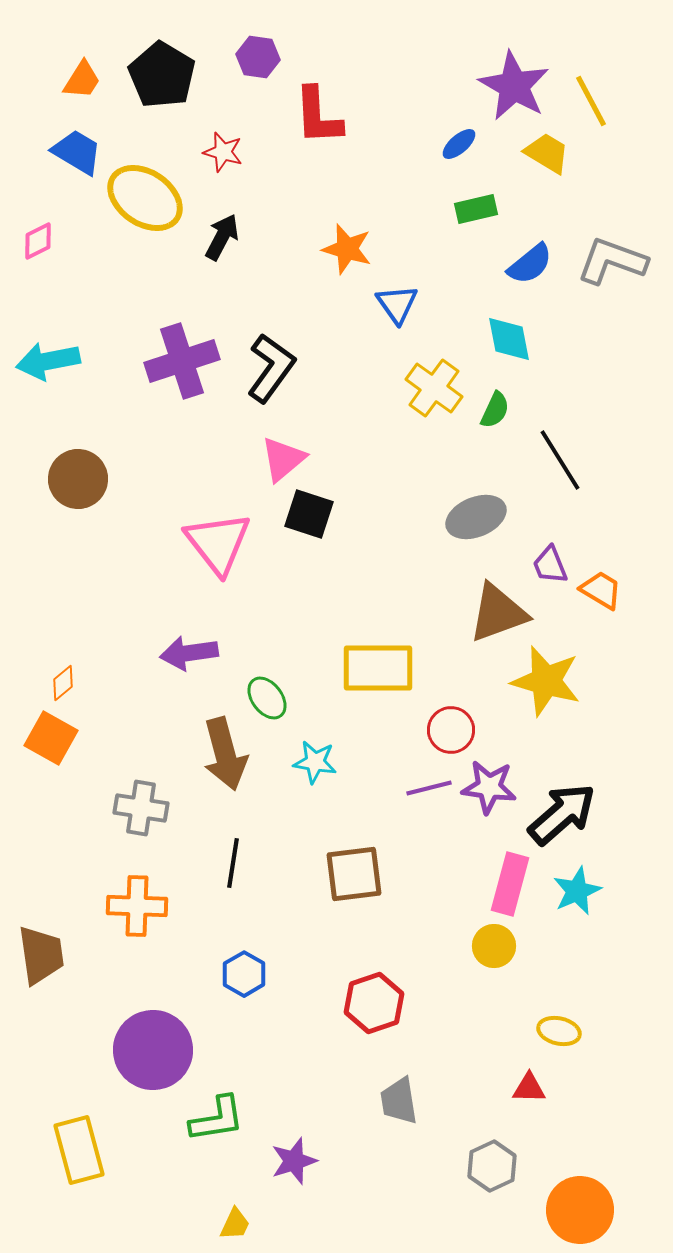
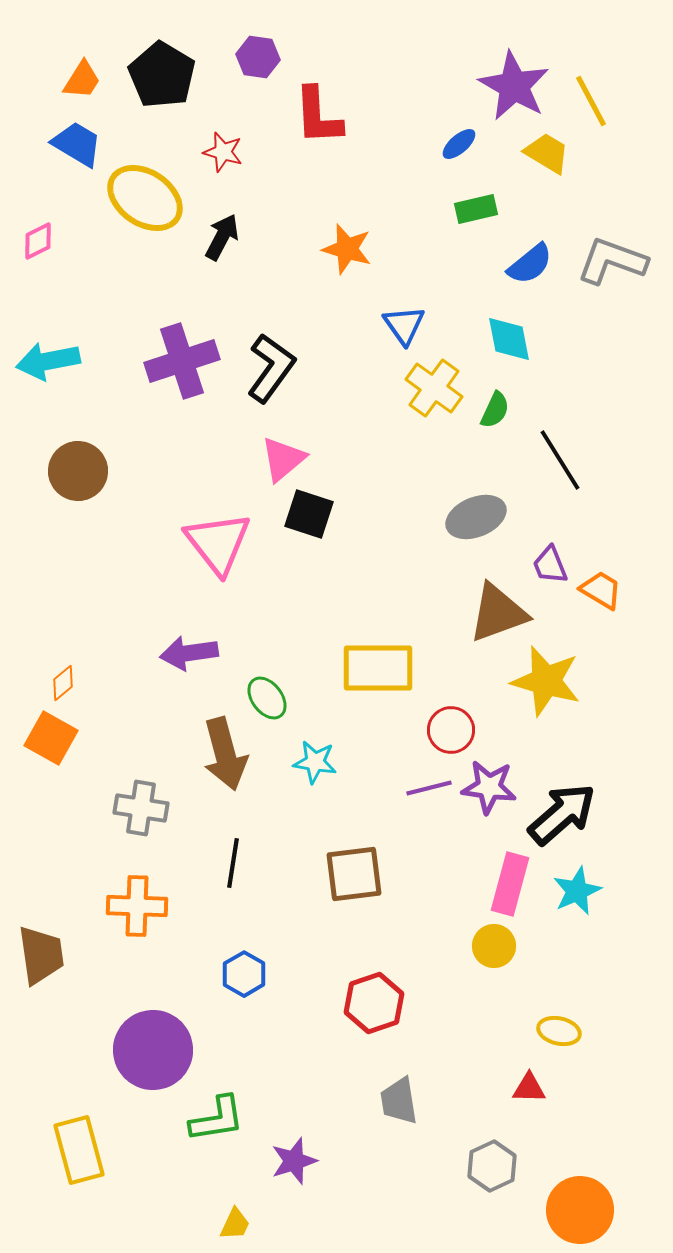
blue trapezoid at (77, 152): moved 8 px up
blue triangle at (397, 304): moved 7 px right, 21 px down
brown circle at (78, 479): moved 8 px up
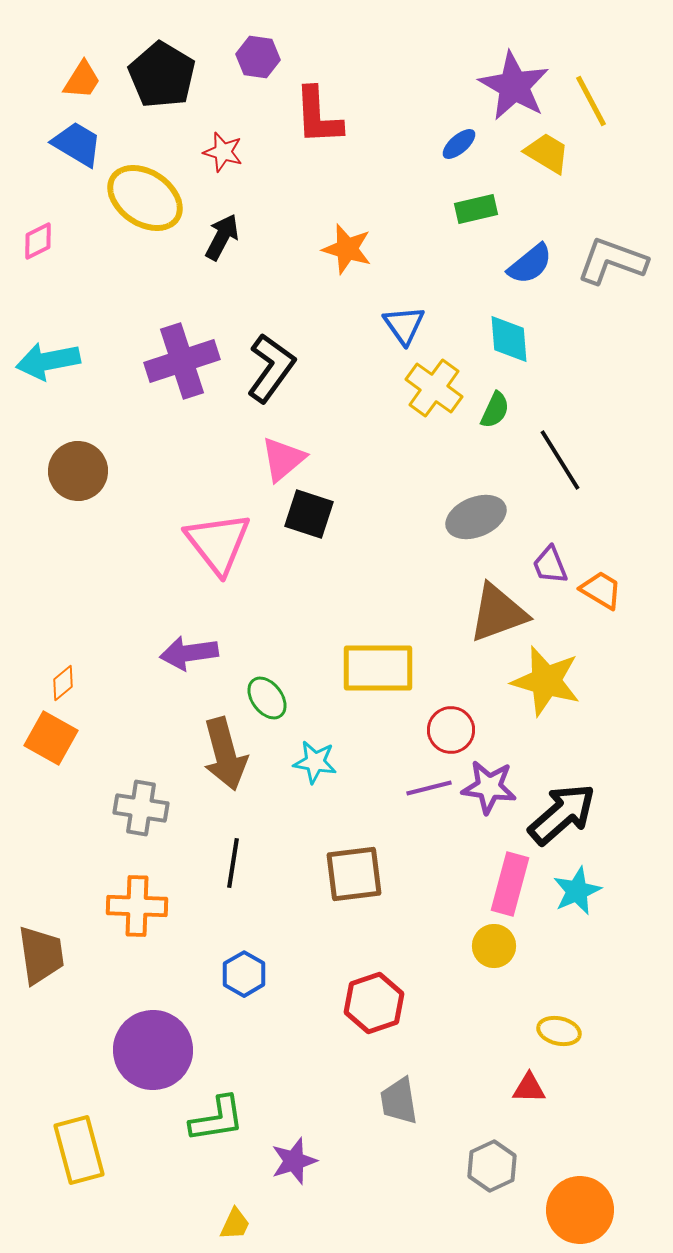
cyan diamond at (509, 339): rotated 6 degrees clockwise
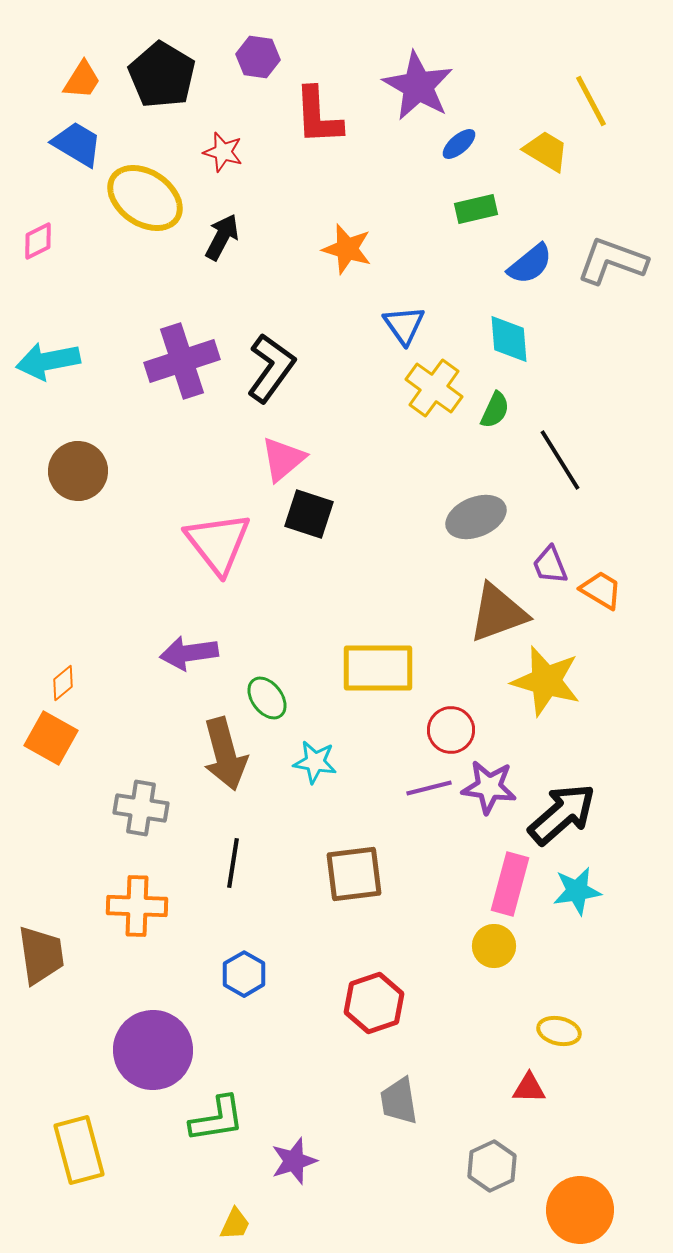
purple star at (514, 86): moved 96 px left
yellow trapezoid at (547, 153): moved 1 px left, 2 px up
cyan star at (577, 891): rotated 15 degrees clockwise
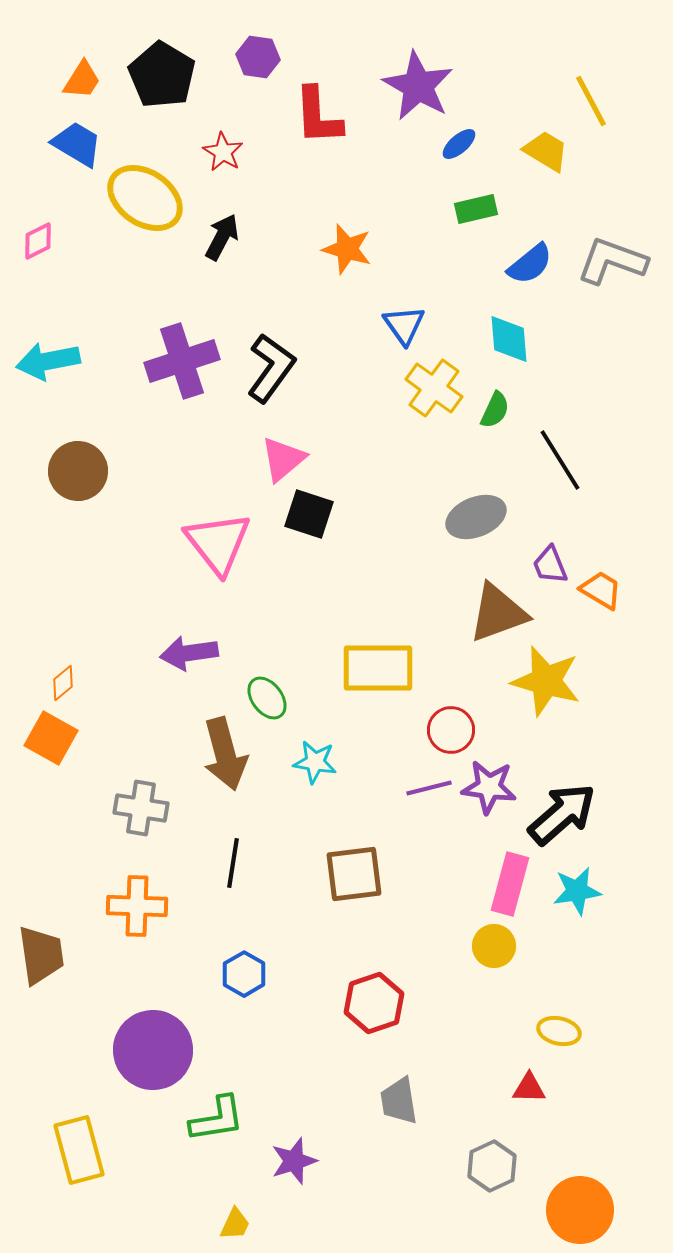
red star at (223, 152): rotated 15 degrees clockwise
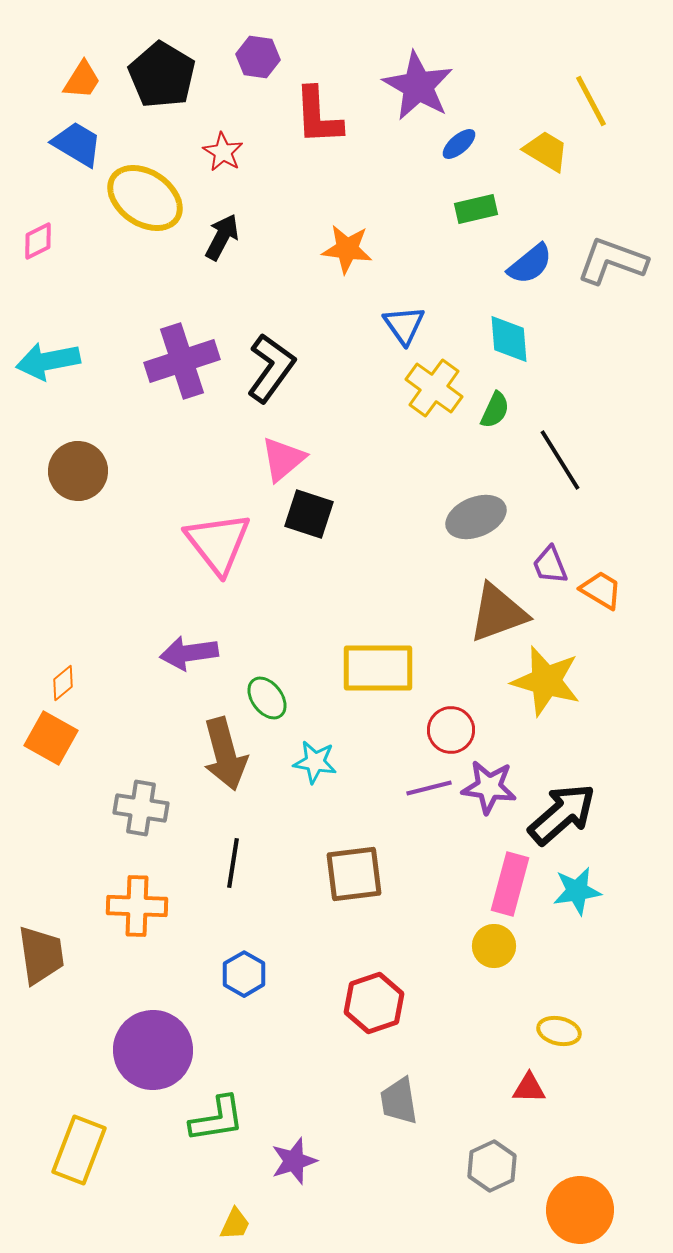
orange star at (347, 249): rotated 9 degrees counterclockwise
yellow rectangle at (79, 1150): rotated 36 degrees clockwise
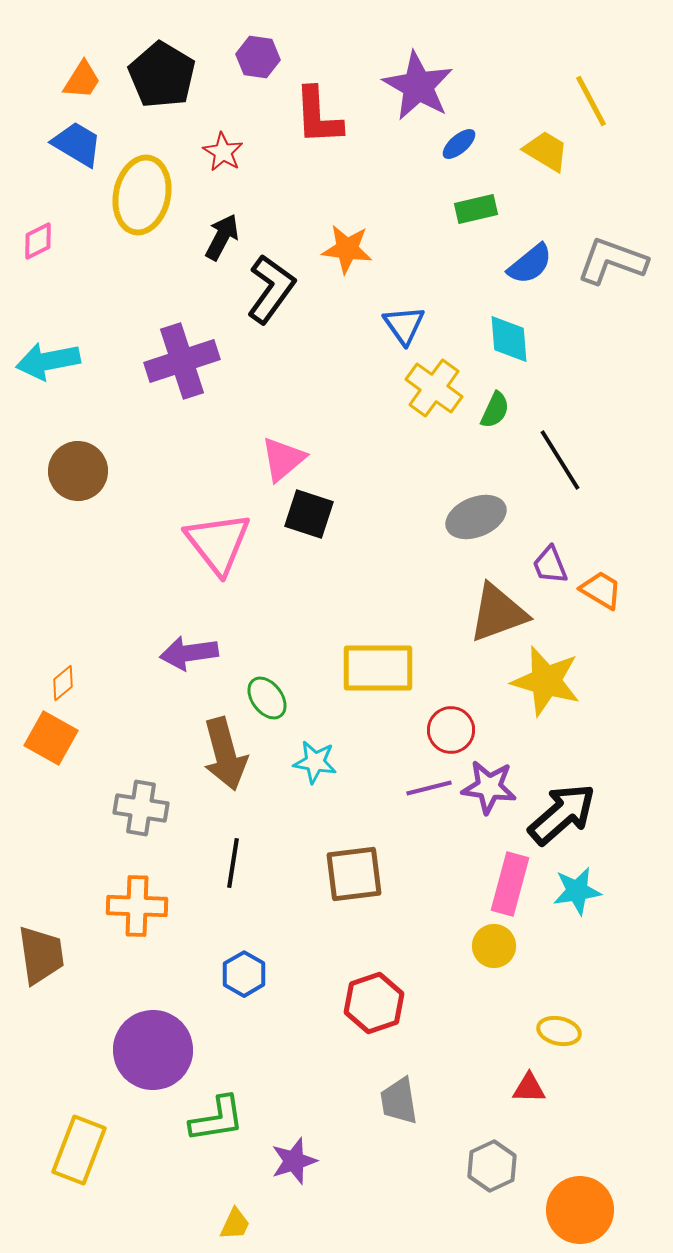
yellow ellipse at (145, 198): moved 3 px left, 3 px up; rotated 68 degrees clockwise
black L-shape at (271, 368): moved 79 px up
